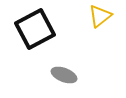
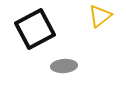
gray ellipse: moved 9 px up; rotated 25 degrees counterclockwise
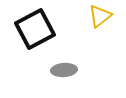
gray ellipse: moved 4 px down
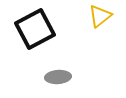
gray ellipse: moved 6 px left, 7 px down
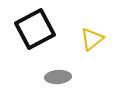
yellow triangle: moved 8 px left, 23 px down
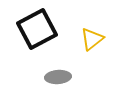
black square: moved 2 px right
